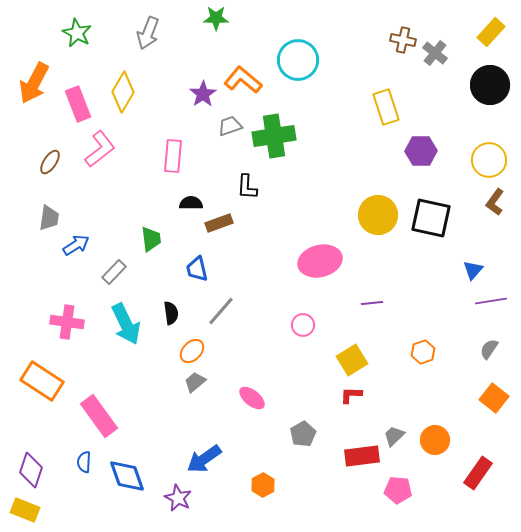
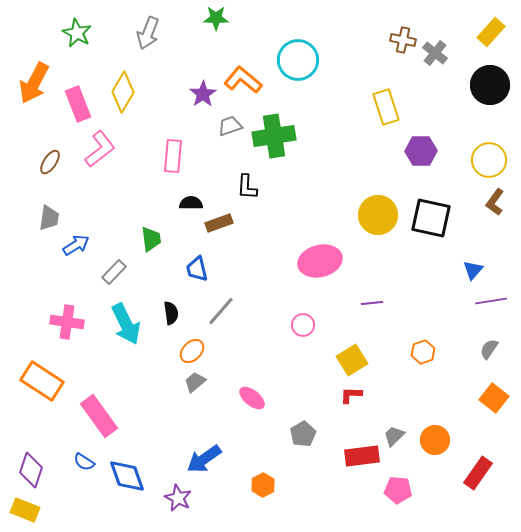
blue semicircle at (84, 462): rotated 60 degrees counterclockwise
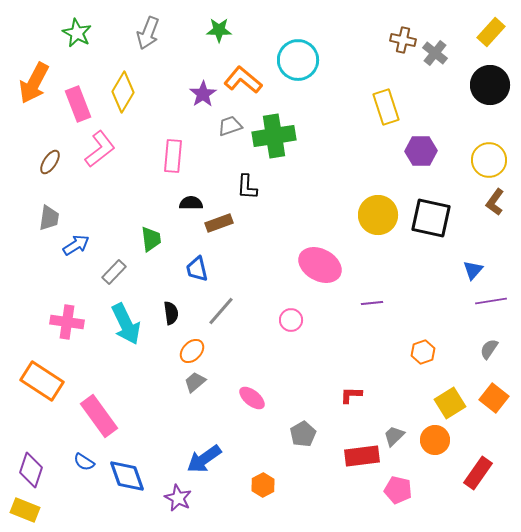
green star at (216, 18): moved 3 px right, 12 px down
pink ellipse at (320, 261): moved 4 px down; rotated 42 degrees clockwise
pink circle at (303, 325): moved 12 px left, 5 px up
yellow square at (352, 360): moved 98 px right, 43 px down
pink pentagon at (398, 490): rotated 8 degrees clockwise
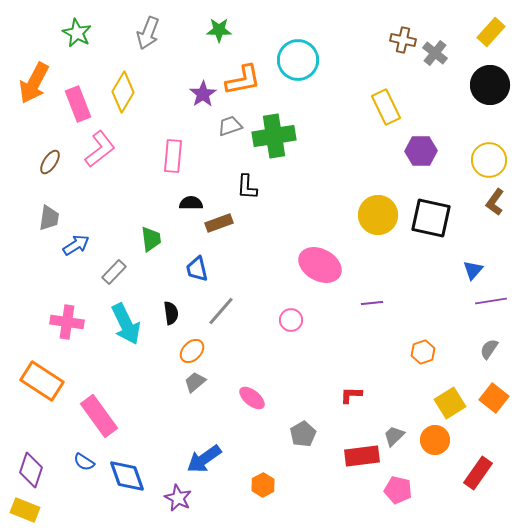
orange L-shape at (243, 80): rotated 129 degrees clockwise
yellow rectangle at (386, 107): rotated 8 degrees counterclockwise
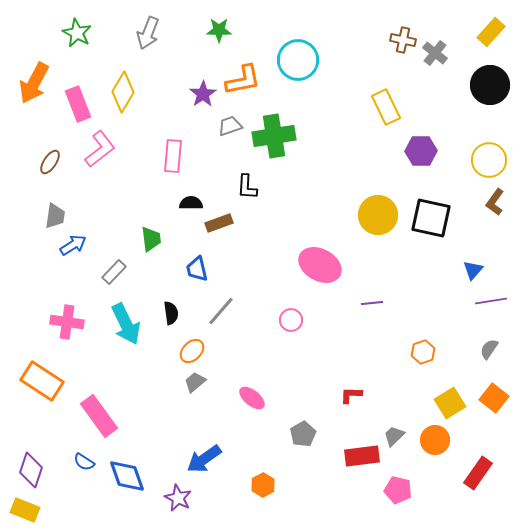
gray trapezoid at (49, 218): moved 6 px right, 2 px up
blue arrow at (76, 245): moved 3 px left
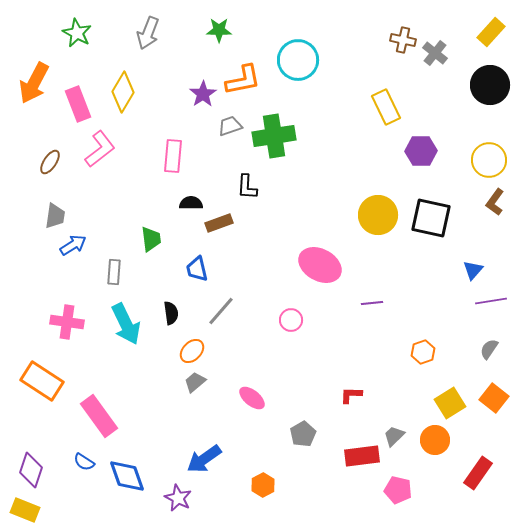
gray rectangle at (114, 272): rotated 40 degrees counterclockwise
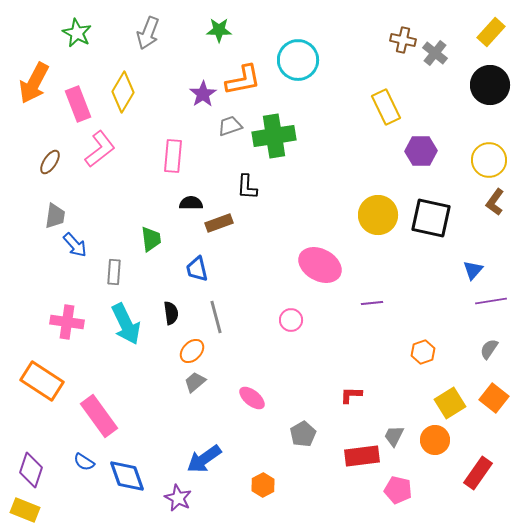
blue arrow at (73, 245): moved 2 px right; rotated 80 degrees clockwise
gray line at (221, 311): moved 5 px left, 6 px down; rotated 56 degrees counterclockwise
gray trapezoid at (394, 436): rotated 20 degrees counterclockwise
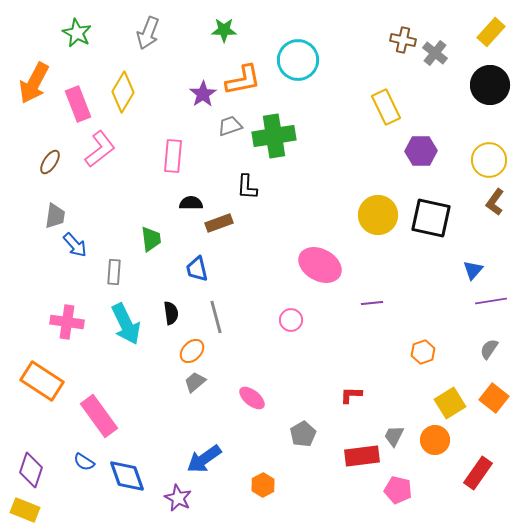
green star at (219, 30): moved 5 px right
